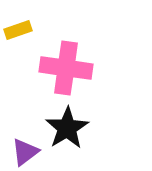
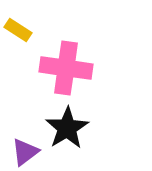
yellow rectangle: rotated 52 degrees clockwise
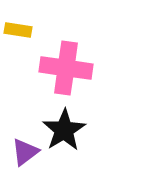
yellow rectangle: rotated 24 degrees counterclockwise
black star: moved 3 px left, 2 px down
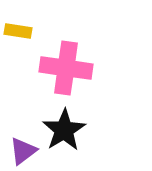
yellow rectangle: moved 1 px down
purple triangle: moved 2 px left, 1 px up
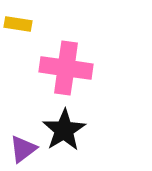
yellow rectangle: moved 7 px up
purple triangle: moved 2 px up
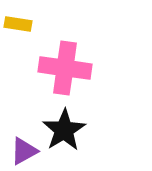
pink cross: moved 1 px left
purple triangle: moved 1 px right, 2 px down; rotated 8 degrees clockwise
